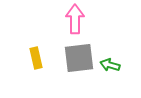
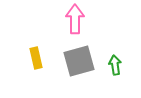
gray square: moved 3 px down; rotated 8 degrees counterclockwise
green arrow: moved 5 px right; rotated 66 degrees clockwise
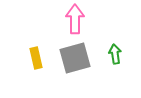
gray square: moved 4 px left, 3 px up
green arrow: moved 11 px up
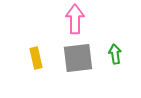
gray square: moved 3 px right; rotated 8 degrees clockwise
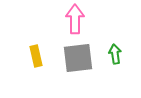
yellow rectangle: moved 2 px up
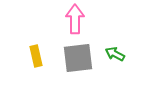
green arrow: rotated 54 degrees counterclockwise
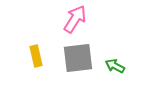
pink arrow: rotated 32 degrees clockwise
green arrow: moved 12 px down
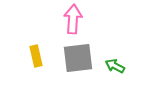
pink arrow: moved 2 px left; rotated 28 degrees counterclockwise
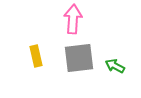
gray square: moved 1 px right
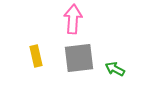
green arrow: moved 3 px down
